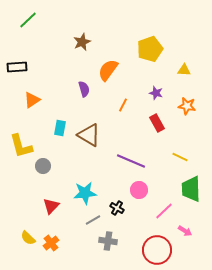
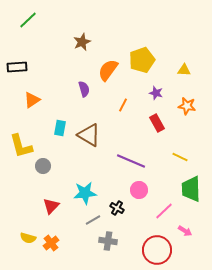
yellow pentagon: moved 8 px left, 11 px down
yellow semicircle: rotated 28 degrees counterclockwise
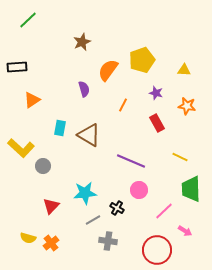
yellow L-shape: moved 2 px down; rotated 32 degrees counterclockwise
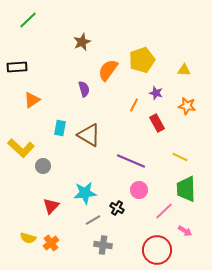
orange line: moved 11 px right
green trapezoid: moved 5 px left
gray cross: moved 5 px left, 4 px down
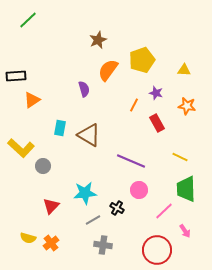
brown star: moved 16 px right, 2 px up
black rectangle: moved 1 px left, 9 px down
pink arrow: rotated 24 degrees clockwise
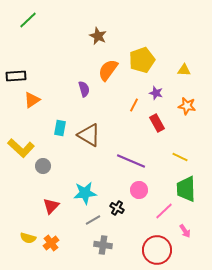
brown star: moved 4 px up; rotated 24 degrees counterclockwise
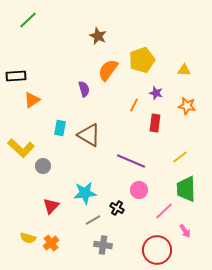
red rectangle: moved 2 px left; rotated 36 degrees clockwise
yellow line: rotated 63 degrees counterclockwise
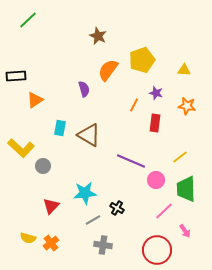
orange triangle: moved 3 px right
pink circle: moved 17 px right, 10 px up
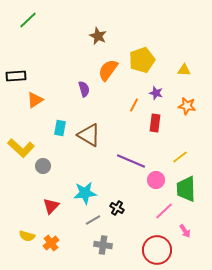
yellow semicircle: moved 1 px left, 2 px up
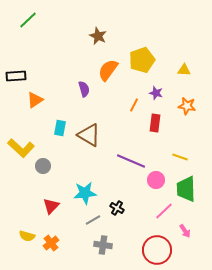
yellow line: rotated 56 degrees clockwise
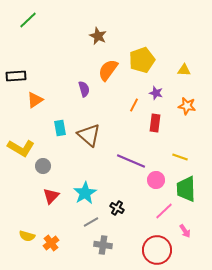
cyan rectangle: rotated 21 degrees counterclockwise
brown triangle: rotated 10 degrees clockwise
yellow L-shape: rotated 12 degrees counterclockwise
cyan star: rotated 25 degrees counterclockwise
red triangle: moved 10 px up
gray line: moved 2 px left, 2 px down
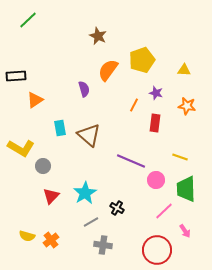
orange cross: moved 3 px up
